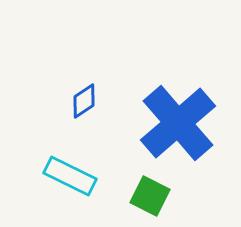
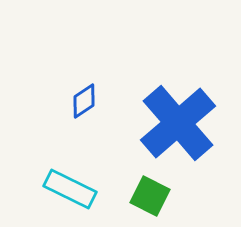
cyan rectangle: moved 13 px down
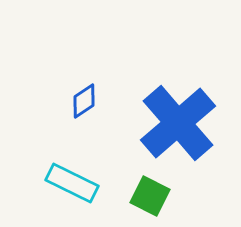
cyan rectangle: moved 2 px right, 6 px up
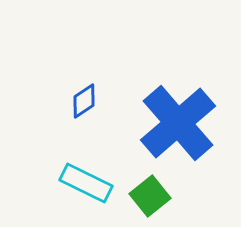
cyan rectangle: moved 14 px right
green square: rotated 24 degrees clockwise
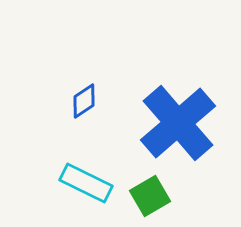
green square: rotated 9 degrees clockwise
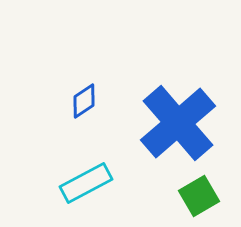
cyan rectangle: rotated 54 degrees counterclockwise
green square: moved 49 px right
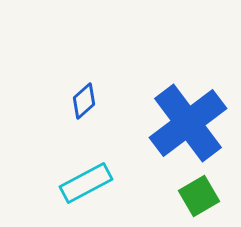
blue diamond: rotated 9 degrees counterclockwise
blue cross: moved 10 px right; rotated 4 degrees clockwise
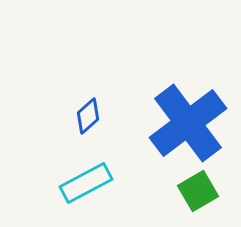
blue diamond: moved 4 px right, 15 px down
green square: moved 1 px left, 5 px up
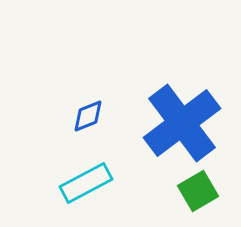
blue diamond: rotated 21 degrees clockwise
blue cross: moved 6 px left
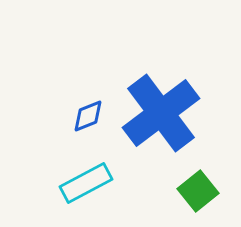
blue cross: moved 21 px left, 10 px up
green square: rotated 9 degrees counterclockwise
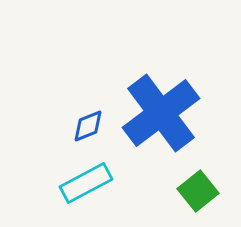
blue diamond: moved 10 px down
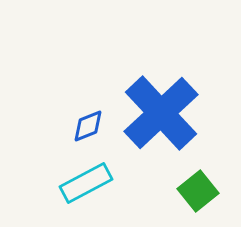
blue cross: rotated 6 degrees counterclockwise
